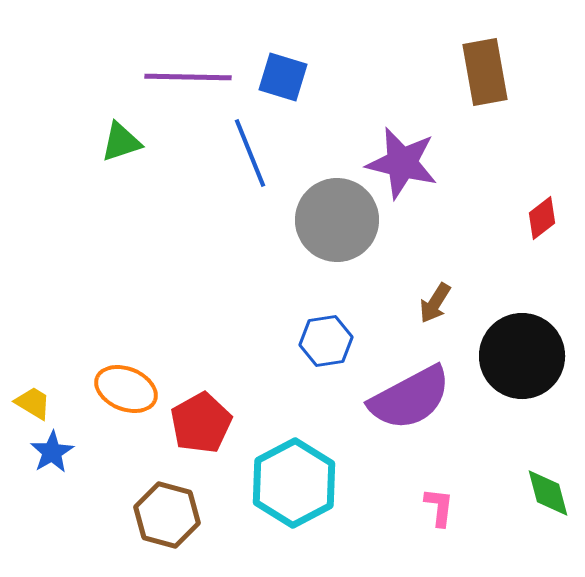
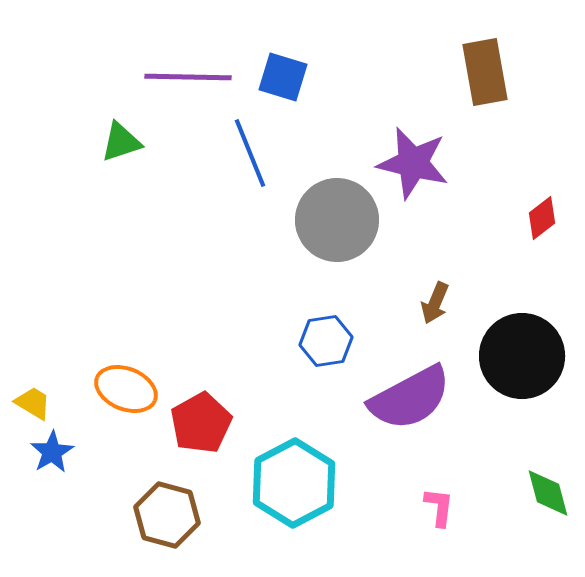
purple star: moved 11 px right
brown arrow: rotated 9 degrees counterclockwise
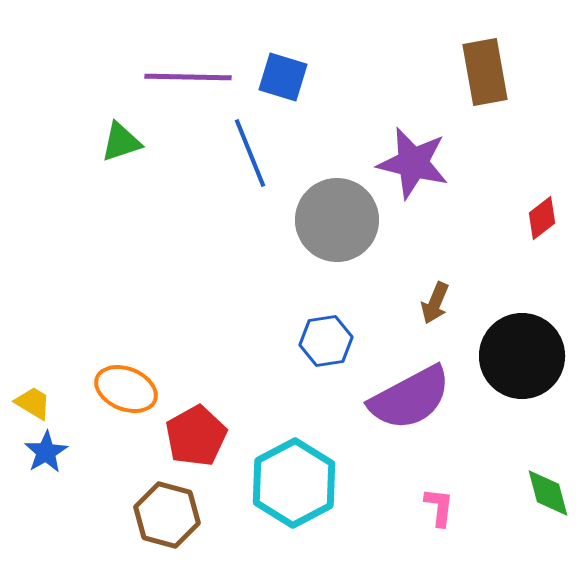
red pentagon: moved 5 px left, 13 px down
blue star: moved 6 px left
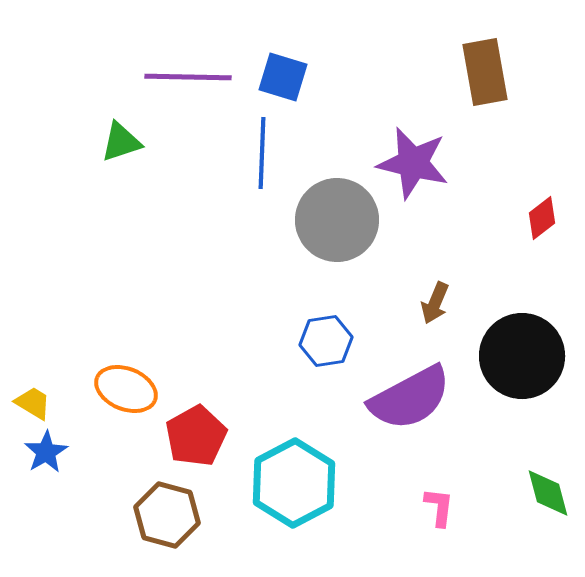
blue line: moved 12 px right; rotated 24 degrees clockwise
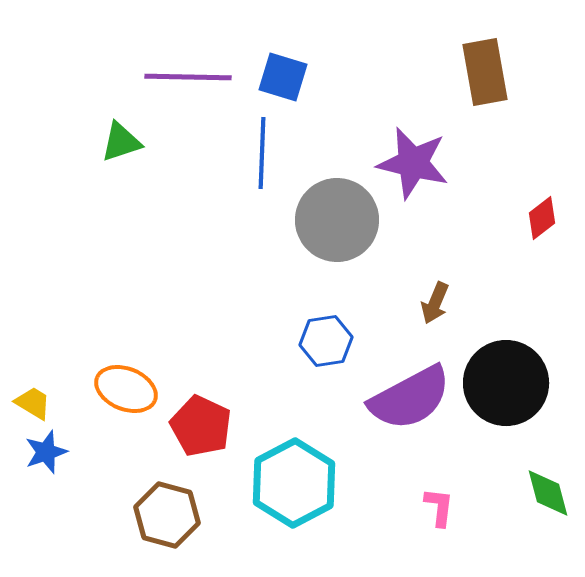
black circle: moved 16 px left, 27 px down
red pentagon: moved 5 px right, 10 px up; rotated 18 degrees counterclockwise
blue star: rotated 12 degrees clockwise
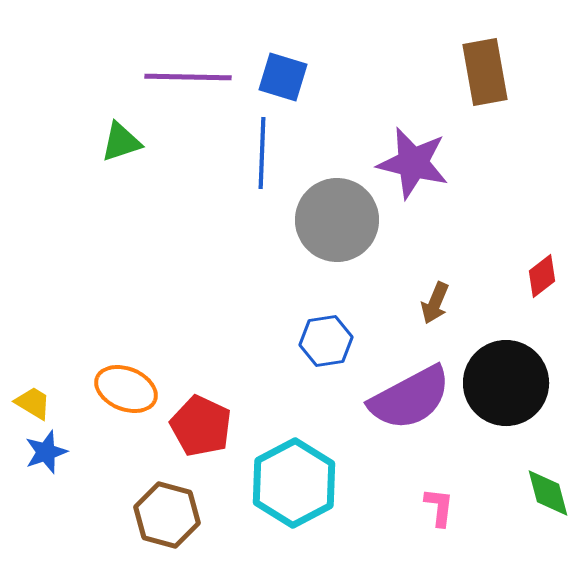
red diamond: moved 58 px down
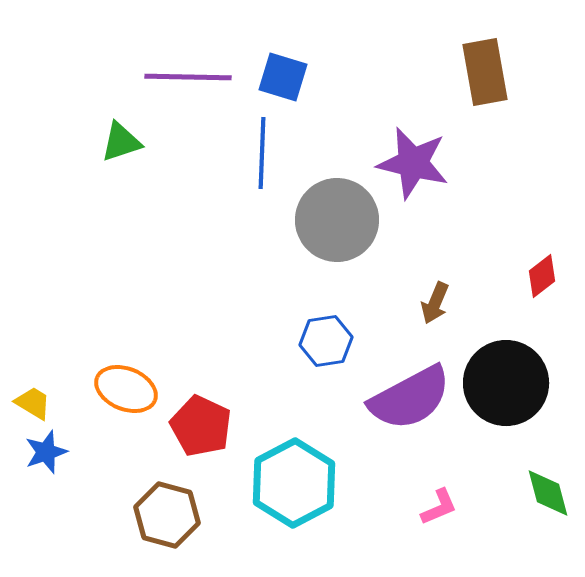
pink L-shape: rotated 60 degrees clockwise
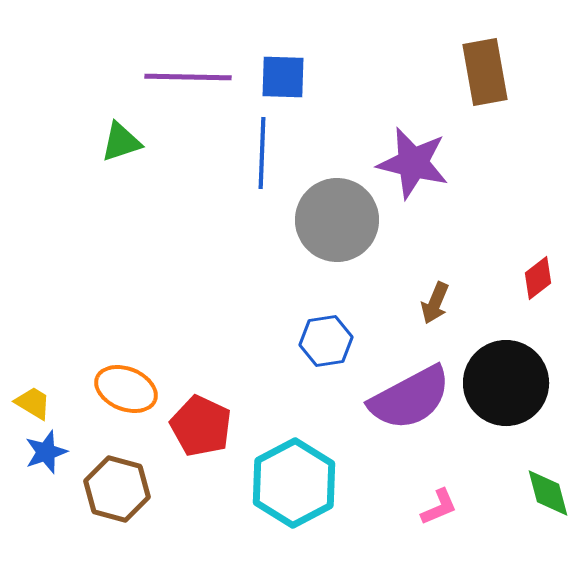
blue square: rotated 15 degrees counterclockwise
red diamond: moved 4 px left, 2 px down
brown hexagon: moved 50 px left, 26 px up
